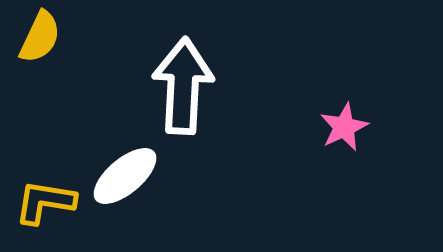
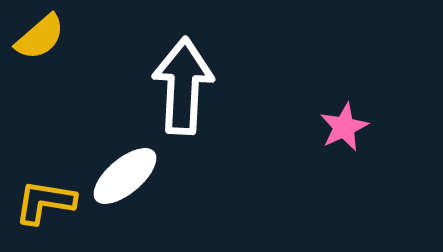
yellow semicircle: rotated 24 degrees clockwise
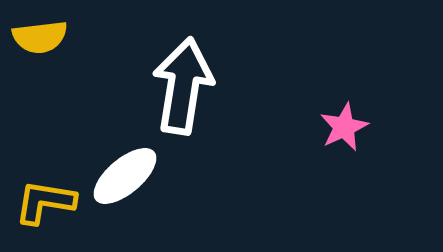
yellow semicircle: rotated 34 degrees clockwise
white arrow: rotated 6 degrees clockwise
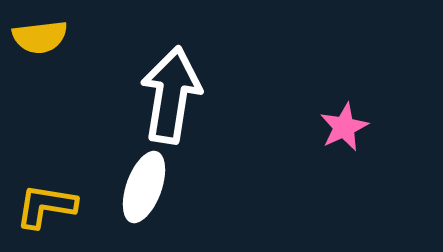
white arrow: moved 12 px left, 9 px down
white ellipse: moved 19 px right, 11 px down; rotated 30 degrees counterclockwise
yellow L-shape: moved 1 px right, 4 px down
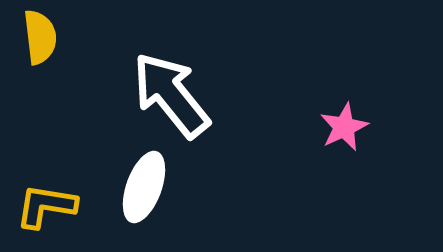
yellow semicircle: rotated 90 degrees counterclockwise
white arrow: rotated 48 degrees counterclockwise
